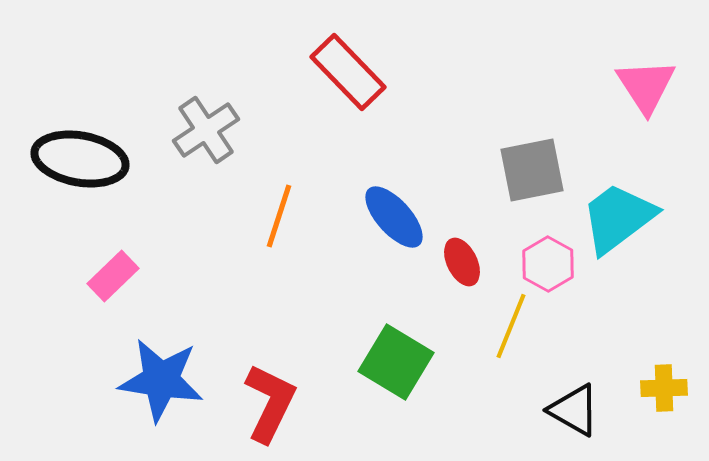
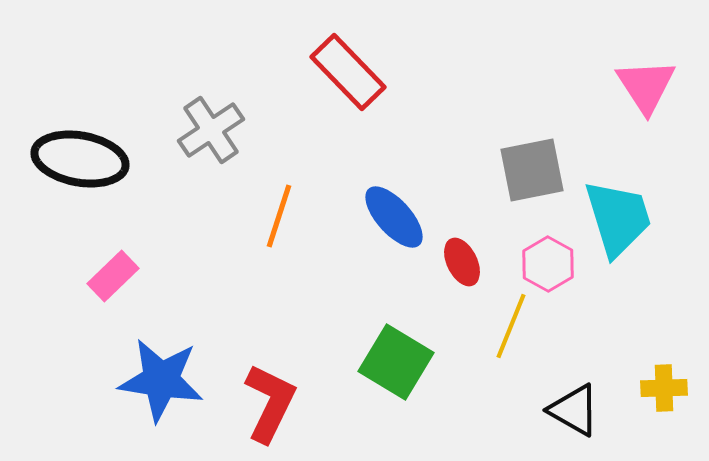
gray cross: moved 5 px right
cyan trapezoid: rotated 110 degrees clockwise
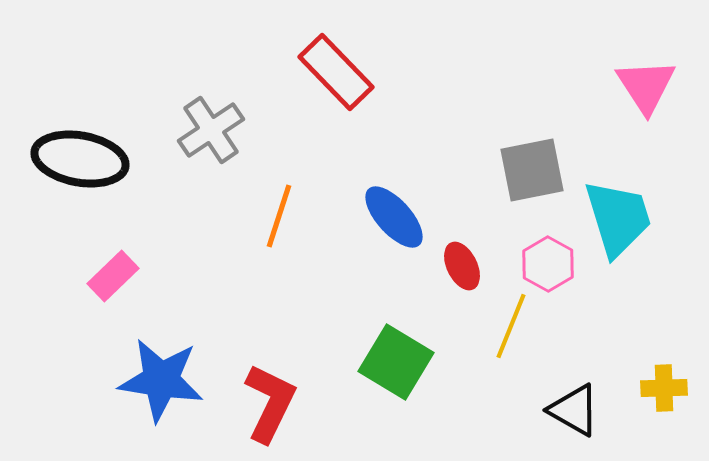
red rectangle: moved 12 px left
red ellipse: moved 4 px down
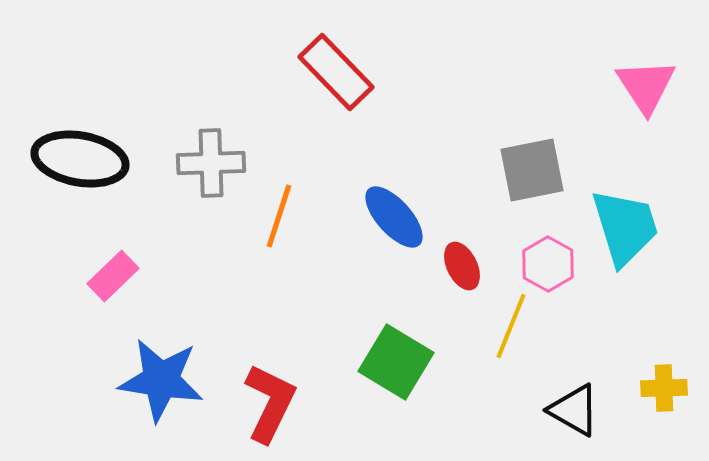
gray cross: moved 33 px down; rotated 32 degrees clockwise
cyan trapezoid: moved 7 px right, 9 px down
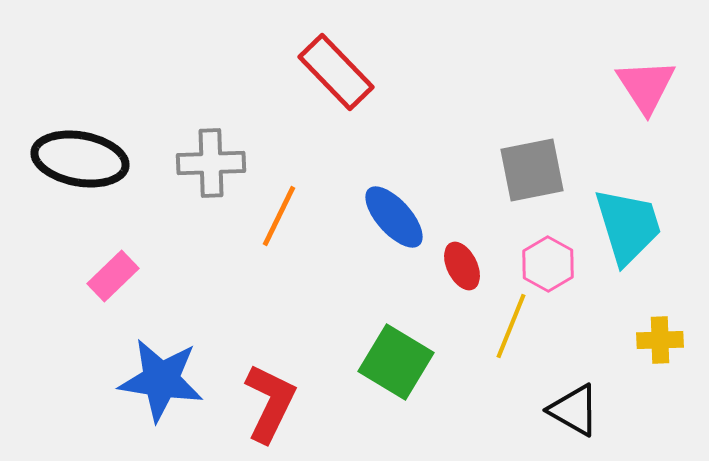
orange line: rotated 8 degrees clockwise
cyan trapezoid: moved 3 px right, 1 px up
yellow cross: moved 4 px left, 48 px up
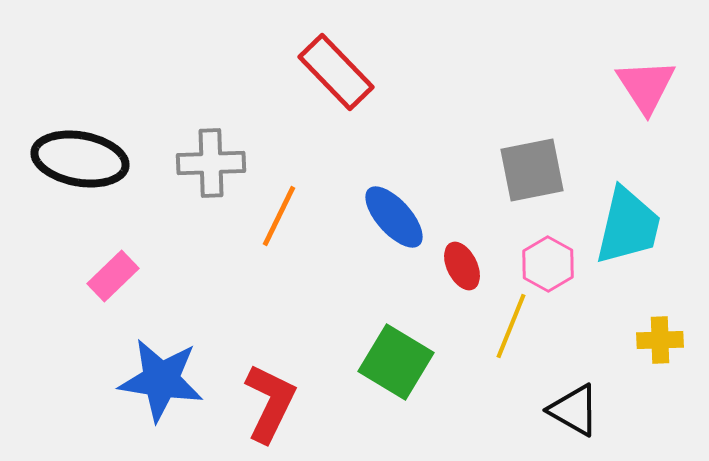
cyan trapezoid: rotated 30 degrees clockwise
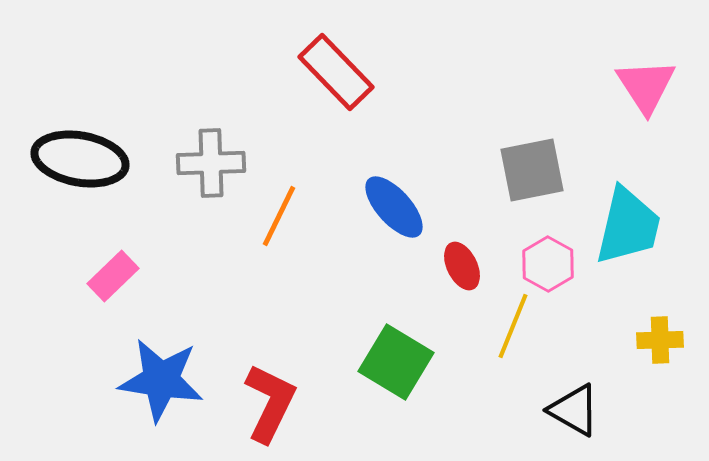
blue ellipse: moved 10 px up
yellow line: moved 2 px right
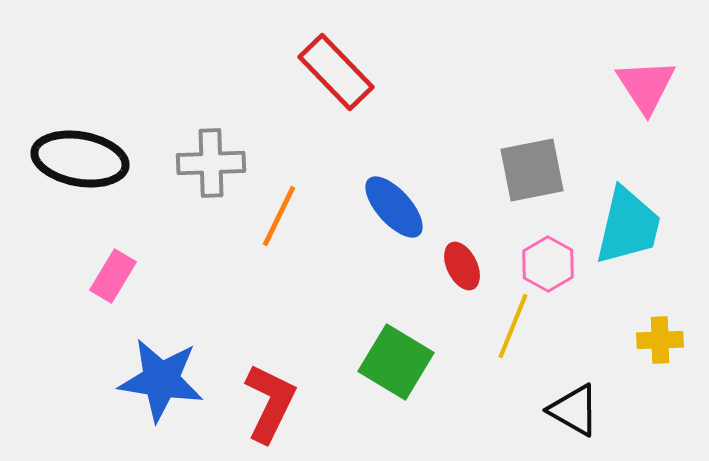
pink rectangle: rotated 15 degrees counterclockwise
